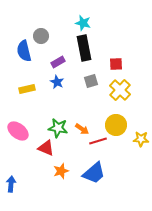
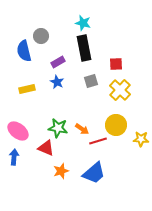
blue arrow: moved 3 px right, 27 px up
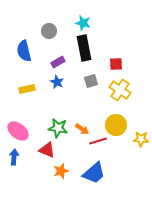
gray circle: moved 8 px right, 5 px up
yellow cross: rotated 10 degrees counterclockwise
red triangle: moved 1 px right, 2 px down
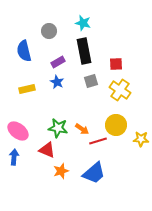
black rectangle: moved 3 px down
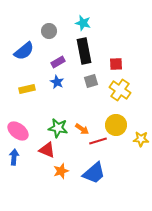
blue semicircle: rotated 115 degrees counterclockwise
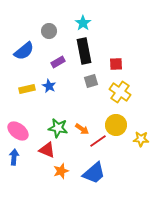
cyan star: rotated 21 degrees clockwise
blue star: moved 8 px left, 4 px down
yellow cross: moved 2 px down
red line: rotated 18 degrees counterclockwise
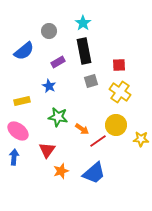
red square: moved 3 px right, 1 px down
yellow rectangle: moved 5 px left, 12 px down
green star: moved 11 px up
red triangle: rotated 42 degrees clockwise
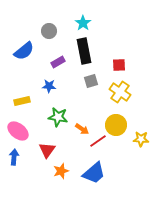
blue star: rotated 24 degrees counterclockwise
